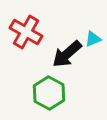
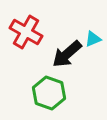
green hexagon: rotated 8 degrees counterclockwise
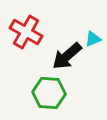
black arrow: moved 2 px down
green hexagon: rotated 16 degrees counterclockwise
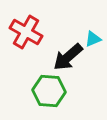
black arrow: moved 1 px right, 1 px down
green hexagon: moved 2 px up
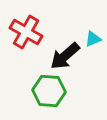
black arrow: moved 3 px left, 1 px up
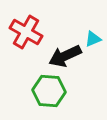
black arrow: rotated 16 degrees clockwise
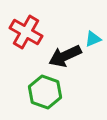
green hexagon: moved 4 px left, 1 px down; rotated 16 degrees clockwise
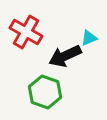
cyan triangle: moved 4 px left, 1 px up
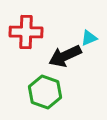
red cross: rotated 28 degrees counterclockwise
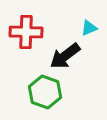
cyan triangle: moved 10 px up
black arrow: rotated 12 degrees counterclockwise
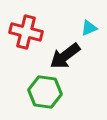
red cross: rotated 12 degrees clockwise
green hexagon: rotated 12 degrees counterclockwise
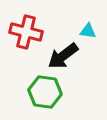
cyan triangle: moved 1 px left, 3 px down; rotated 30 degrees clockwise
black arrow: moved 2 px left
